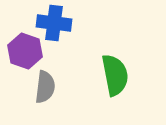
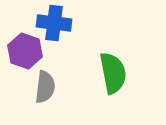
green semicircle: moved 2 px left, 2 px up
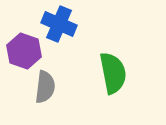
blue cross: moved 5 px right, 1 px down; rotated 16 degrees clockwise
purple hexagon: moved 1 px left
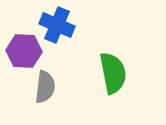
blue cross: moved 2 px left, 1 px down
purple hexagon: rotated 16 degrees counterclockwise
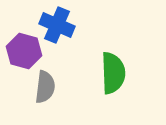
purple hexagon: rotated 12 degrees clockwise
green semicircle: rotated 9 degrees clockwise
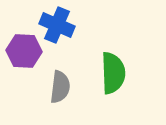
purple hexagon: rotated 12 degrees counterclockwise
gray semicircle: moved 15 px right
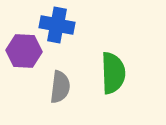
blue cross: rotated 12 degrees counterclockwise
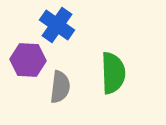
blue cross: rotated 24 degrees clockwise
purple hexagon: moved 4 px right, 9 px down
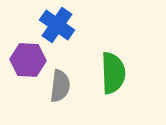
gray semicircle: moved 1 px up
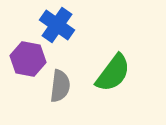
purple hexagon: moved 1 px up; rotated 8 degrees clockwise
green semicircle: rotated 39 degrees clockwise
